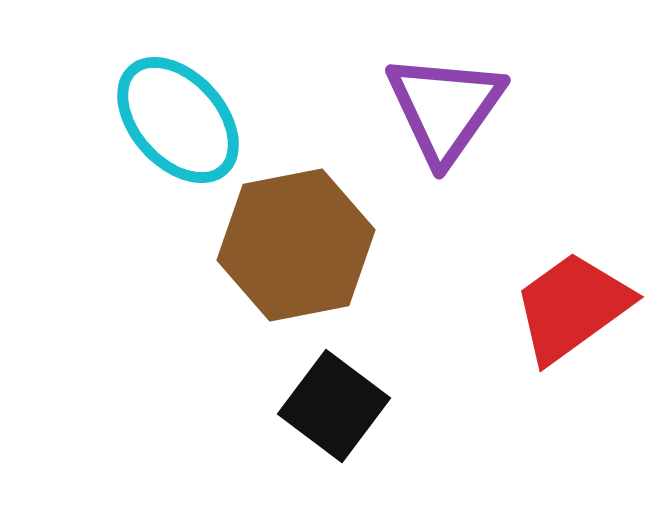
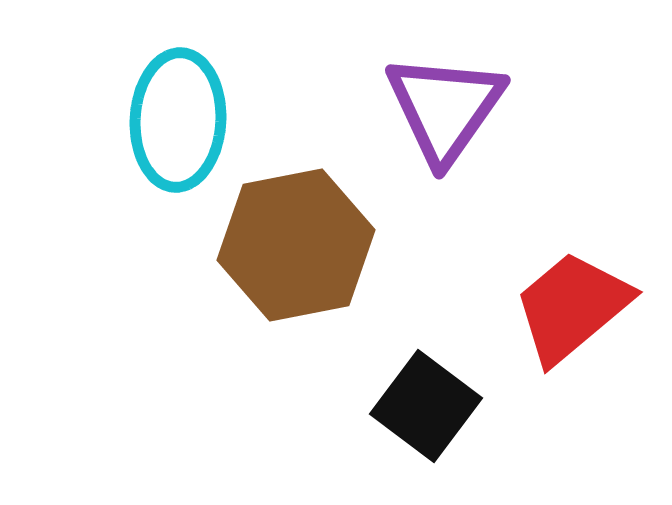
cyan ellipse: rotated 45 degrees clockwise
red trapezoid: rotated 4 degrees counterclockwise
black square: moved 92 px right
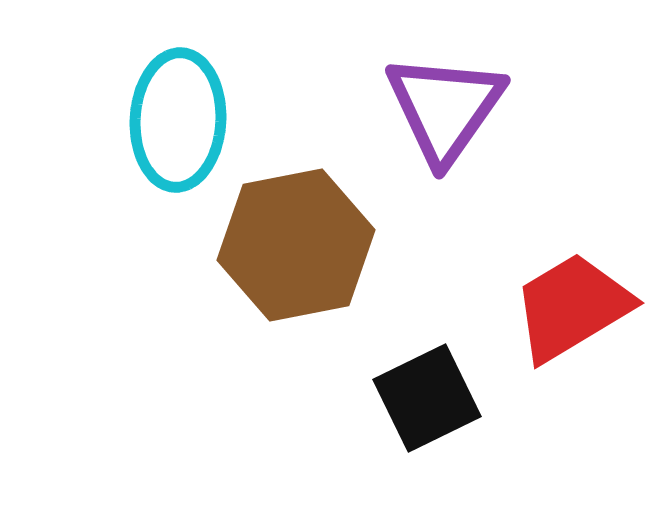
red trapezoid: rotated 9 degrees clockwise
black square: moved 1 px right, 8 px up; rotated 27 degrees clockwise
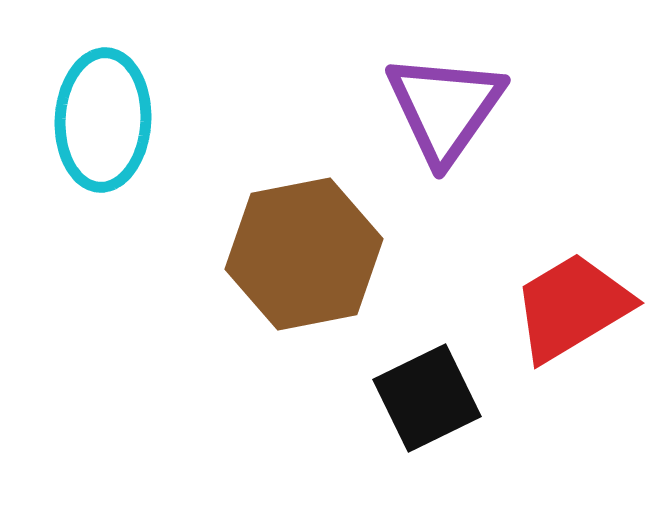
cyan ellipse: moved 75 px left
brown hexagon: moved 8 px right, 9 px down
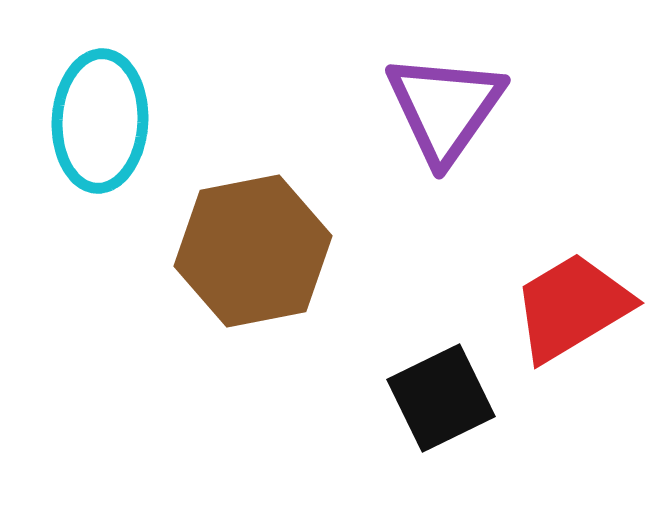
cyan ellipse: moved 3 px left, 1 px down
brown hexagon: moved 51 px left, 3 px up
black square: moved 14 px right
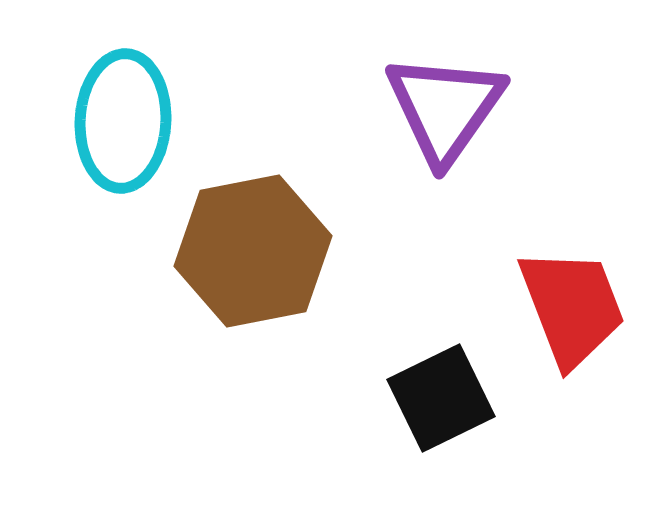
cyan ellipse: moved 23 px right
red trapezoid: rotated 100 degrees clockwise
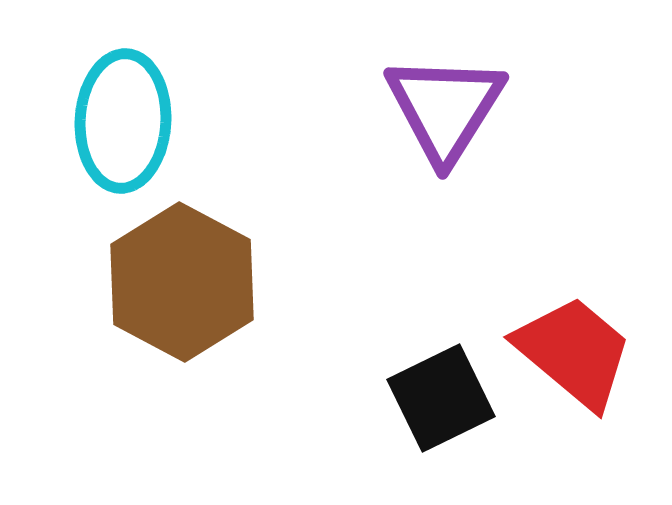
purple triangle: rotated 3 degrees counterclockwise
brown hexagon: moved 71 px left, 31 px down; rotated 21 degrees counterclockwise
red trapezoid: moved 2 px right, 45 px down; rotated 29 degrees counterclockwise
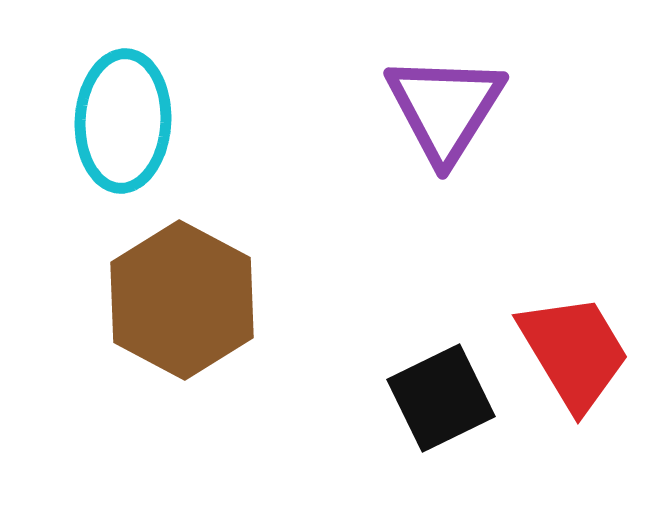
brown hexagon: moved 18 px down
red trapezoid: rotated 19 degrees clockwise
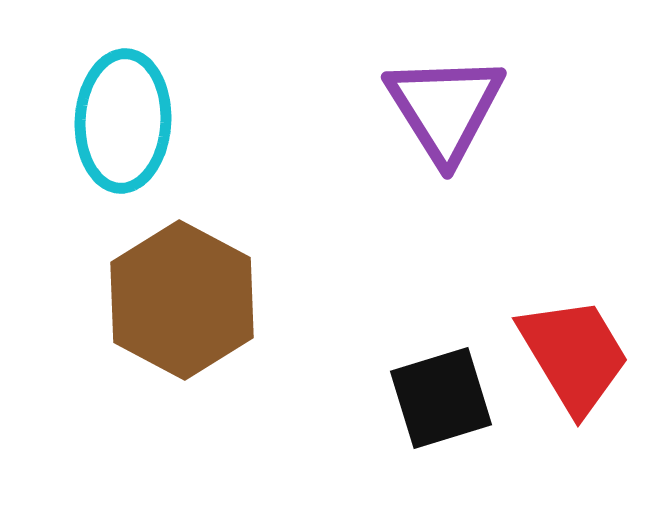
purple triangle: rotated 4 degrees counterclockwise
red trapezoid: moved 3 px down
black square: rotated 9 degrees clockwise
